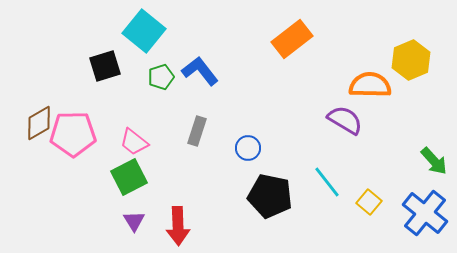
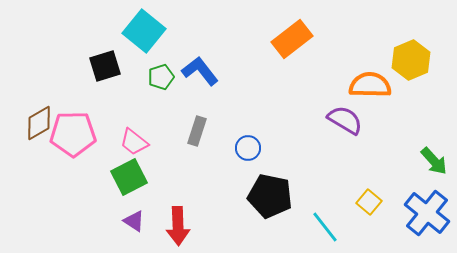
cyan line: moved 2 px left, 45 px down
blue cross: moved 2 px right
purple triangle: rotated 25 degrees counterclockwise
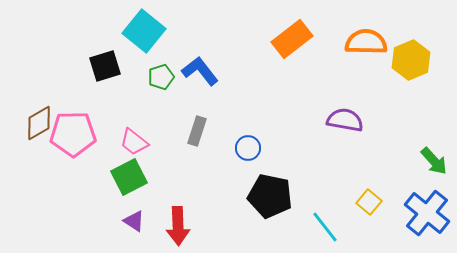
orange semicircle: moved 4 px left, 43 px up
purple semicircle: rotated 21 degrees counterclockwise
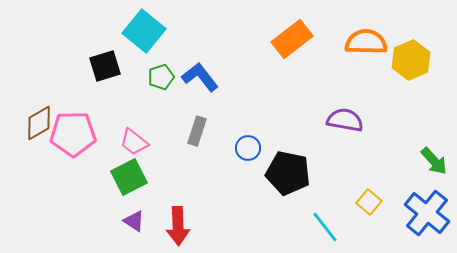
blue L-shape: moved 6 px down
black pentagon: moved 18 px right, 23 px up
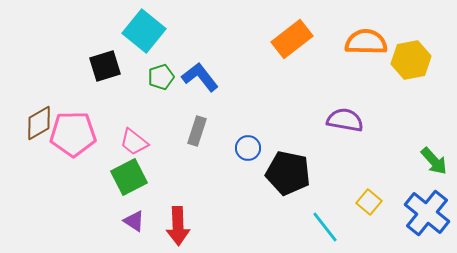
yellow hexagon: rotated 12 degrees clockwise
